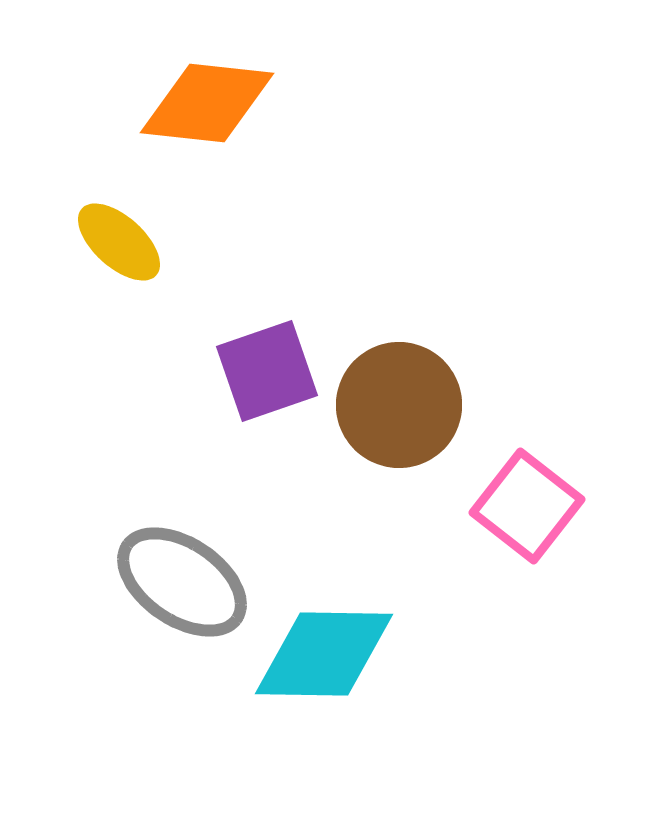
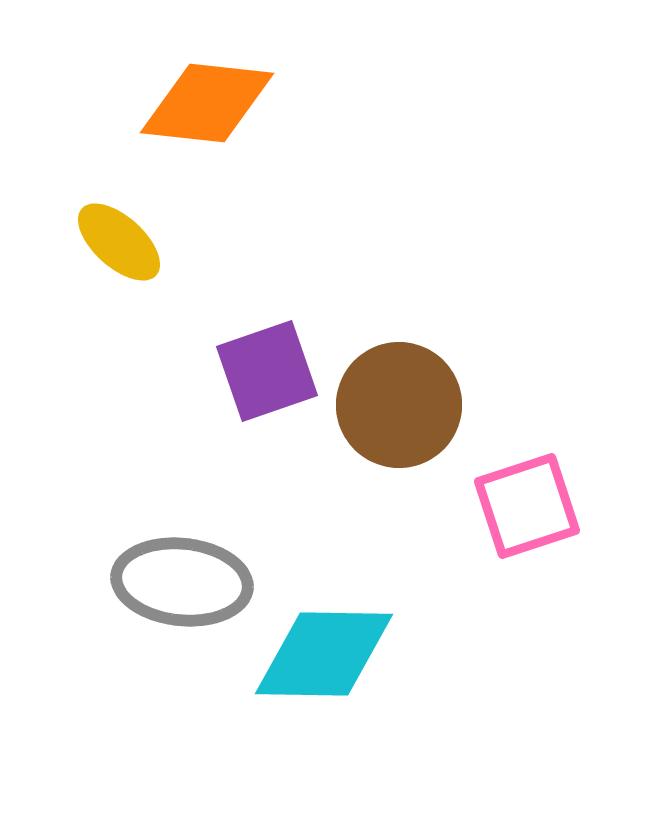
pink square: rotated 34 degrees clockwise
gray ellipse: rotated 28 degrees counterclockwise
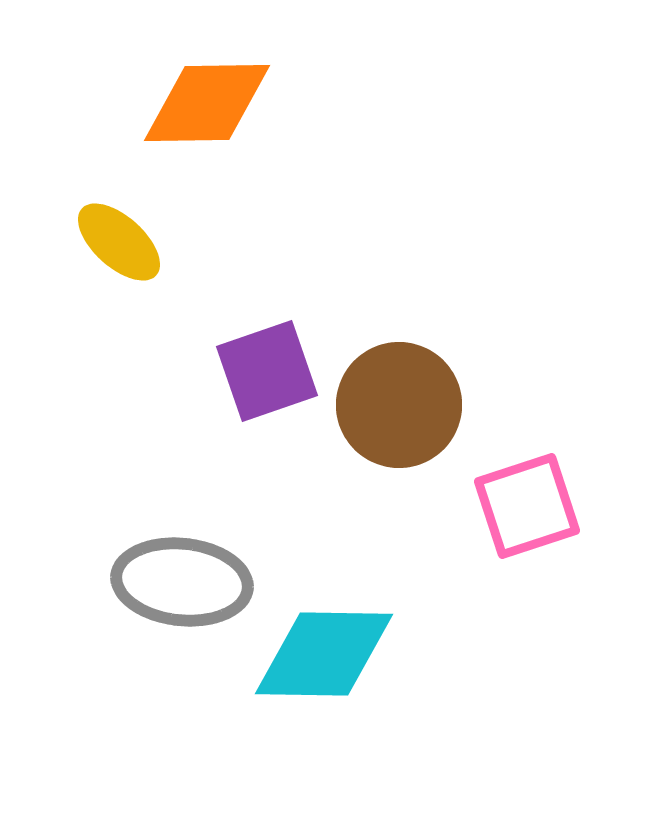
orange diamond: rotated 7 degrees counterclockwise
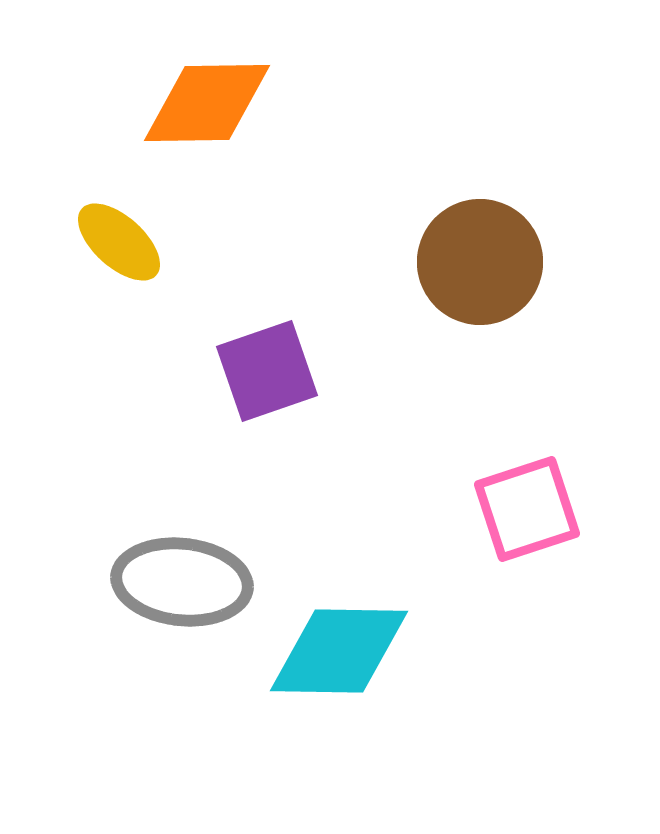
brown circle: moved 81 px right, 143 px up
pink square: moved 3 px down
cyan diamond: moved 15 px right, 3 px up
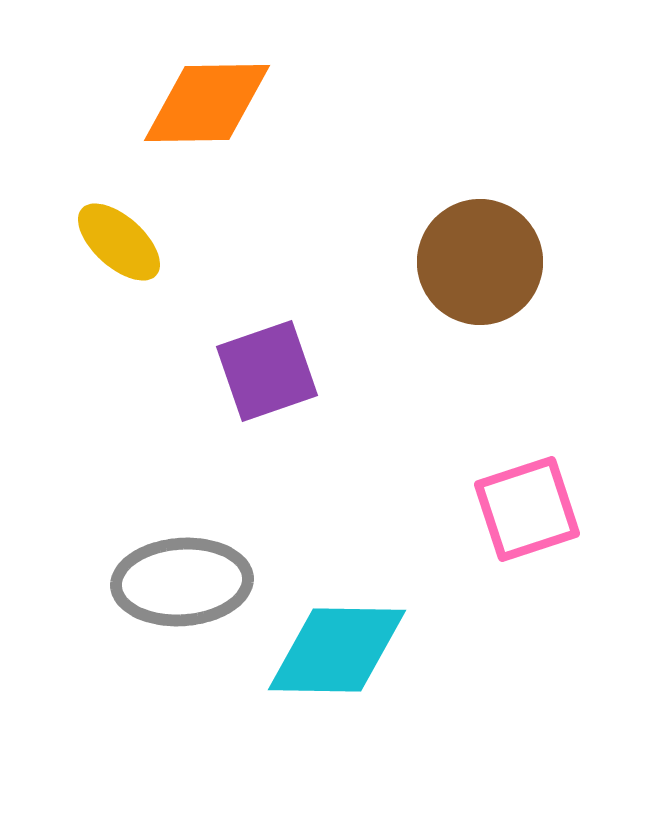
gray ellipse: rotated 10 degrees counterclockwise
cyan diamond: moved 2 px left, 1 px up
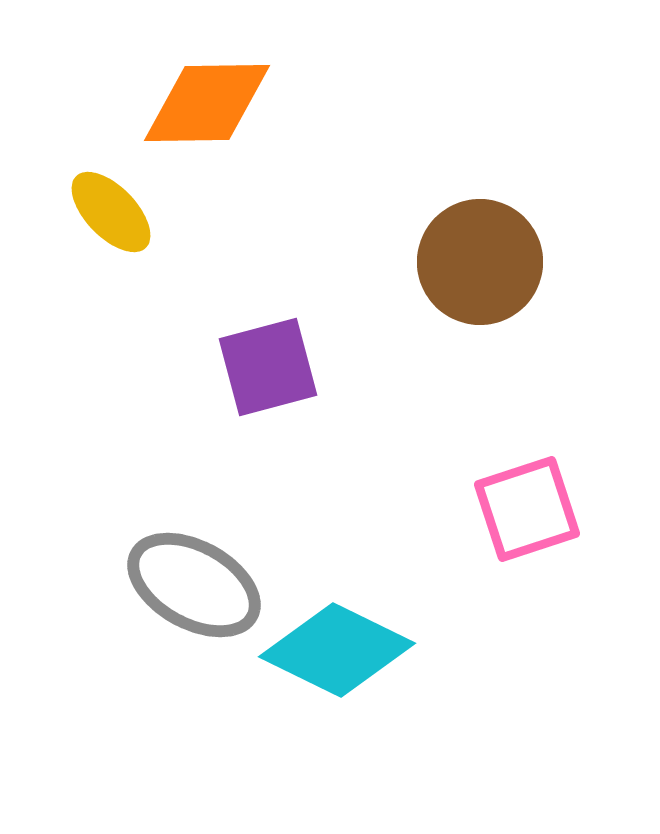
yellow ellipse: moved 8 px left, 30 px up; rotated 4 degrees clockwise
purple square: moved 1 px right, 4 px up; rotated 4 degrees clockwise
gray ellipse: moved 12 px right, 3 px down; rotated 33 degrees clockwise
cyan diamond: rotated 25 degrees clockwise
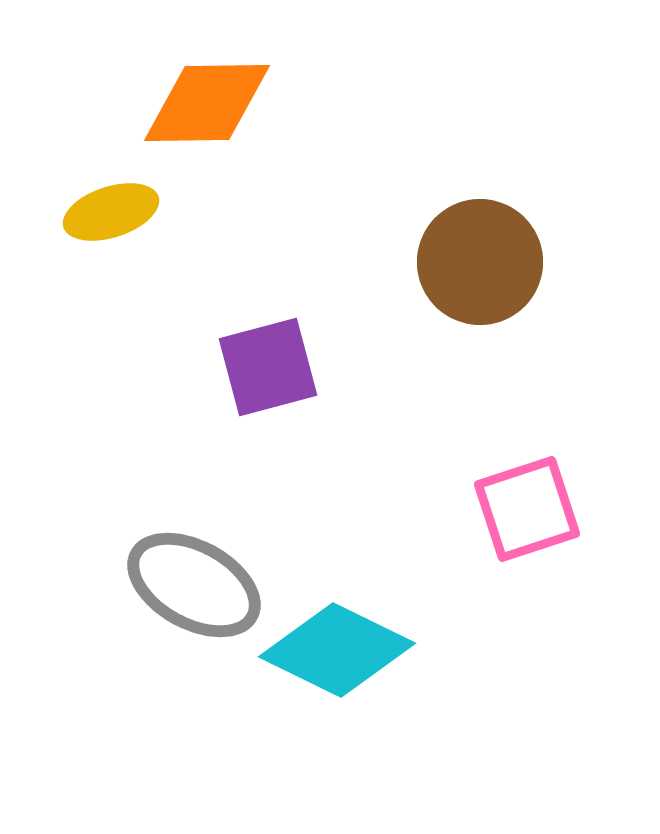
yellow ellipse: rotated 64 degrees counterclockwise
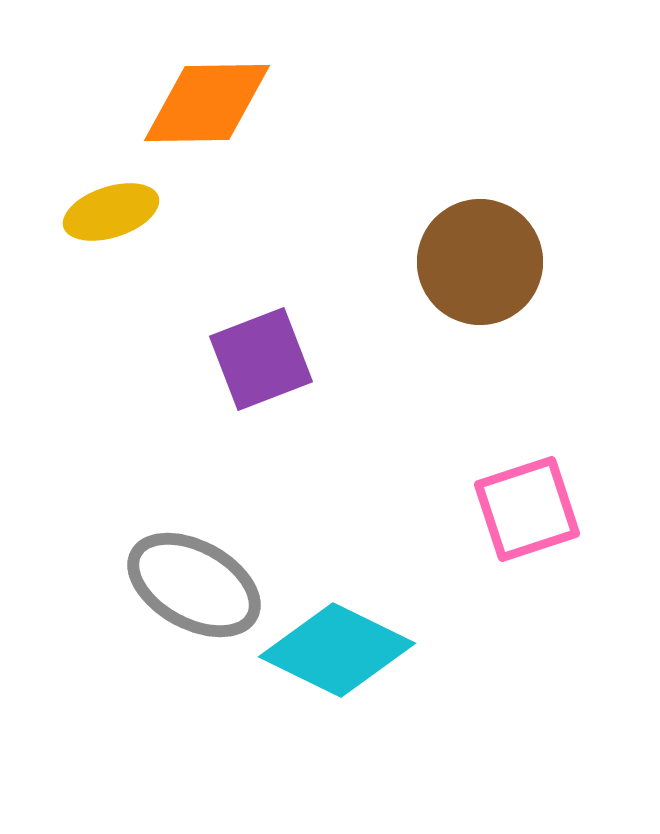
purple square: moved 7 px left, 8 px up; rotated 6 degrees counterclockwise
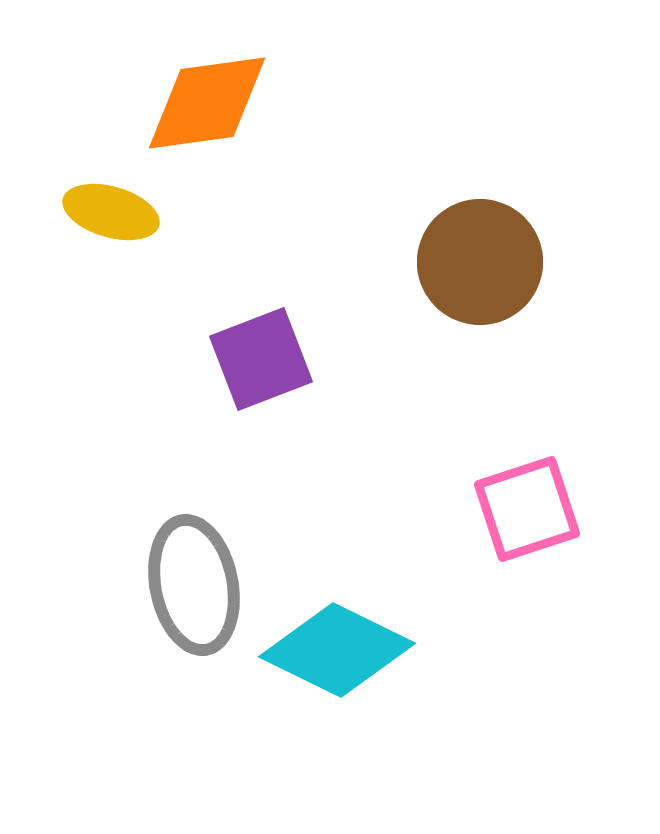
orange diamond: rotated 7 degrees counterclockwise
yellow ellipse: rotated 34 degrees clockwise
gray ellipse: rotated 50 degrees clockwise
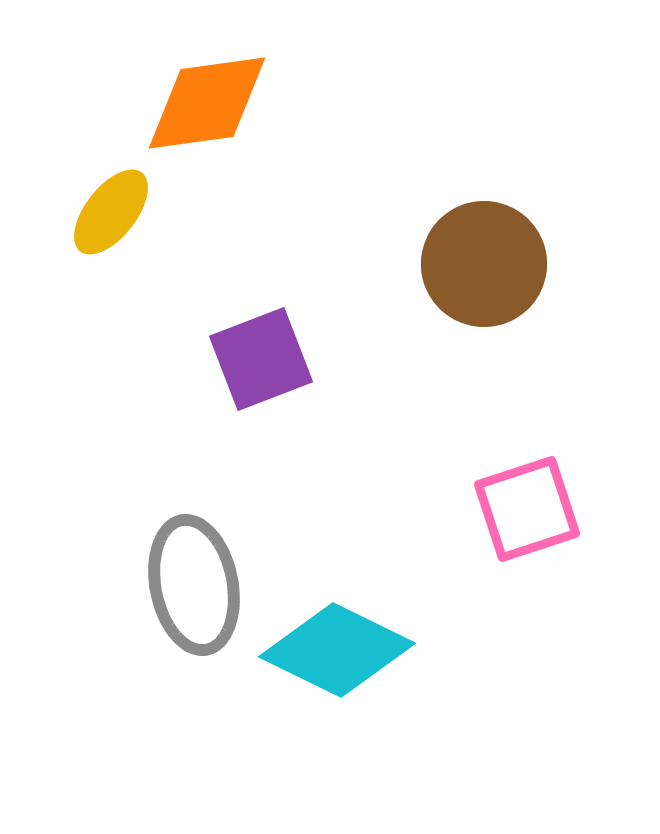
yellow ellipse: rotated 68 degrees counterclockwise
brown circle: moved 4 px right, 2 px down
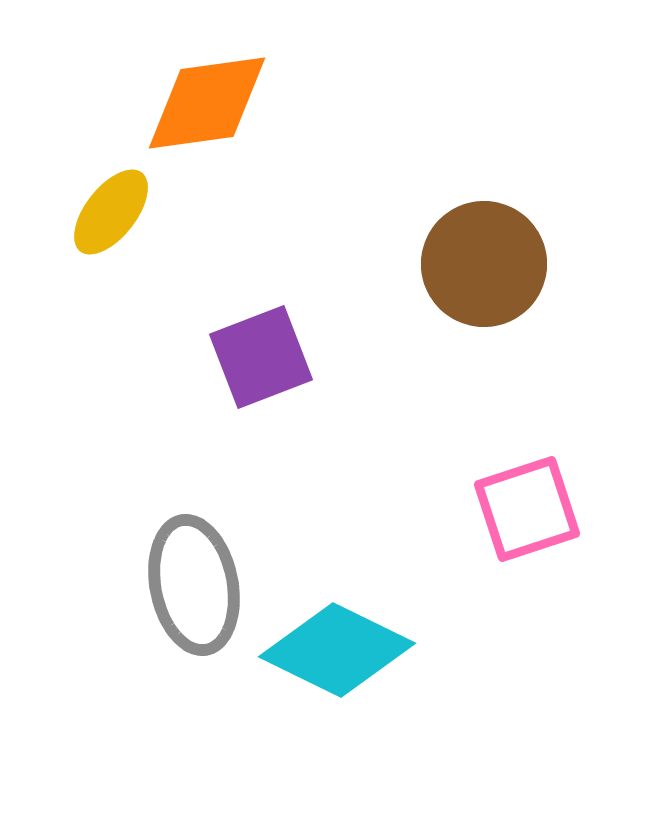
purple square: moved 2 px up
